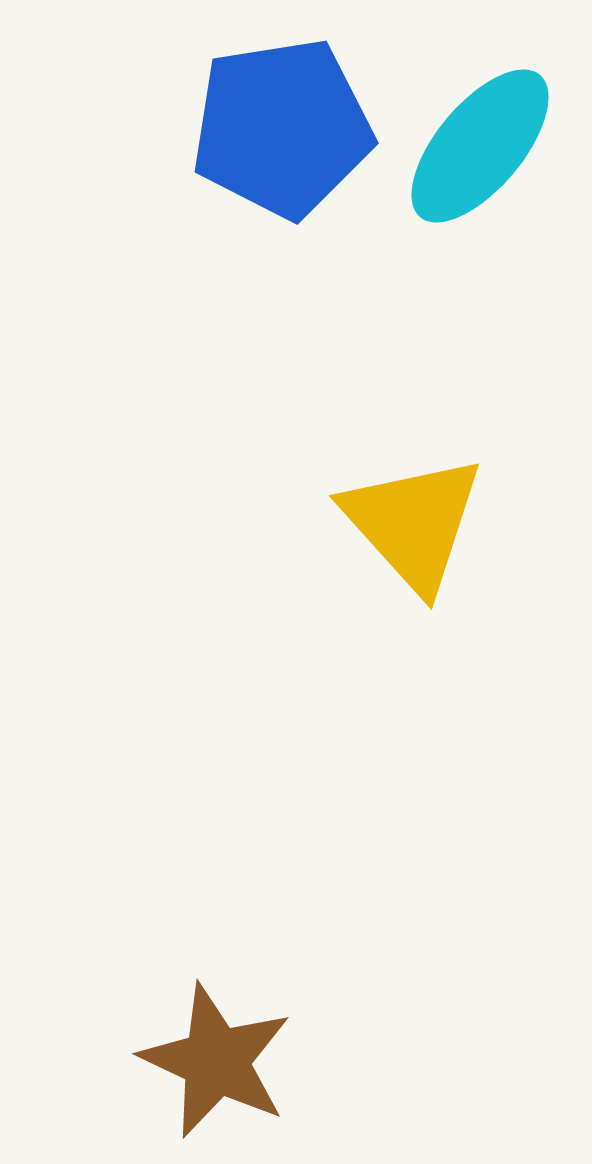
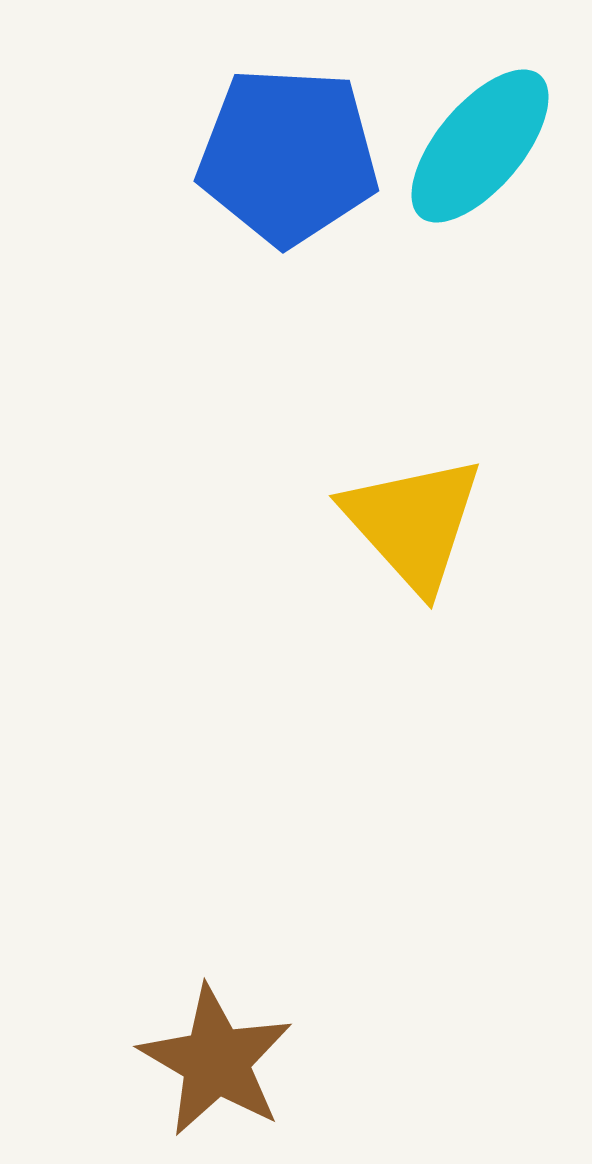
blue pentagon: moved 6 px right, 28 px down; rotated 12 degrees clockwise
brown star: rotated 5 degrees clockwise
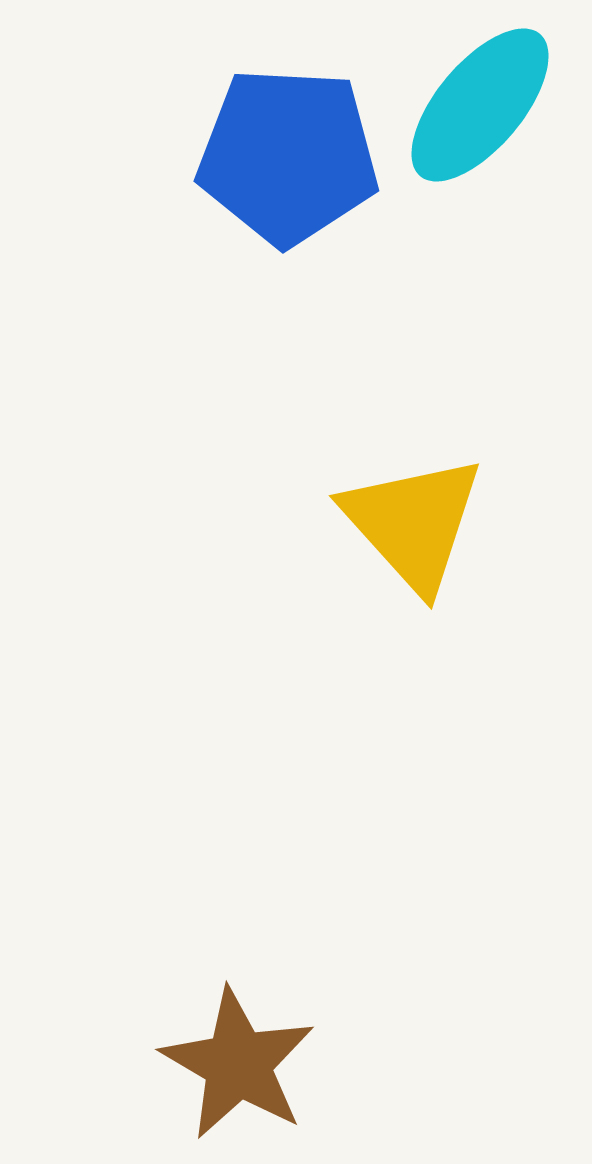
cyan ellipse: moved 41 px up
brown star: moved 22 px right, 3 px down
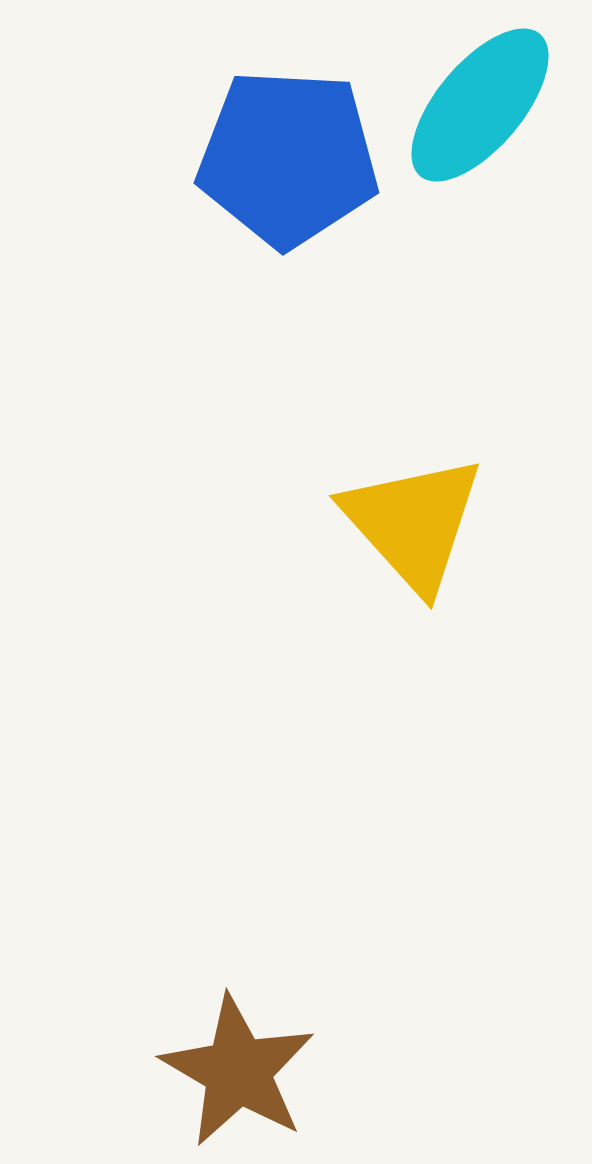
blue pentagon: moved 2 px down
brown star: moved 7 px down
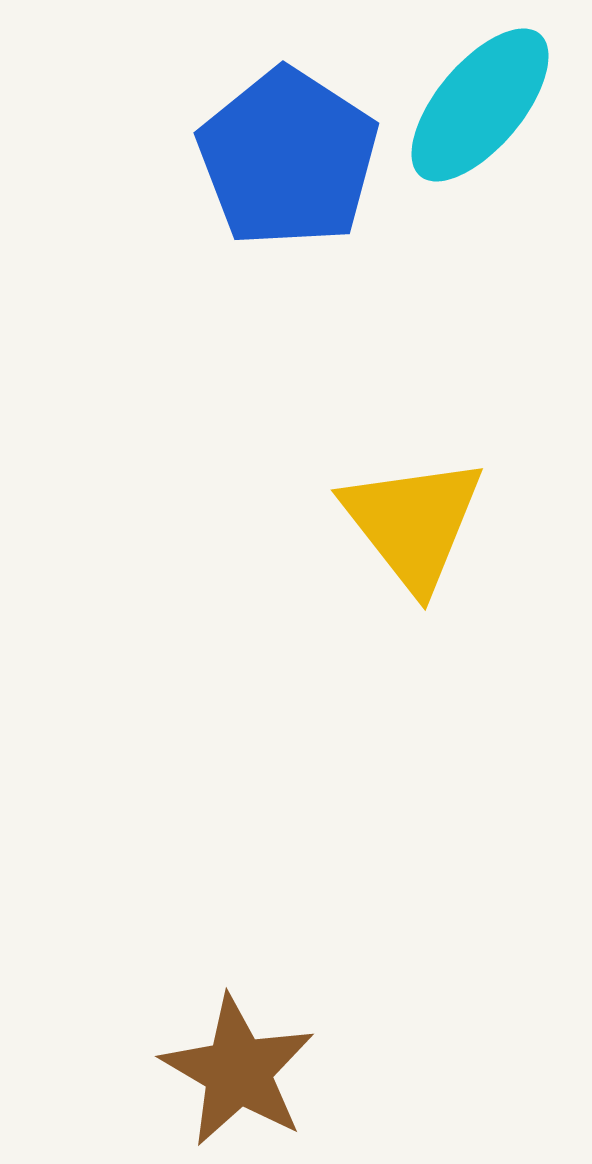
blue pentagon: rotated 30 degrees clockwise
yellow triangle: rotated 4 degrees clockwise
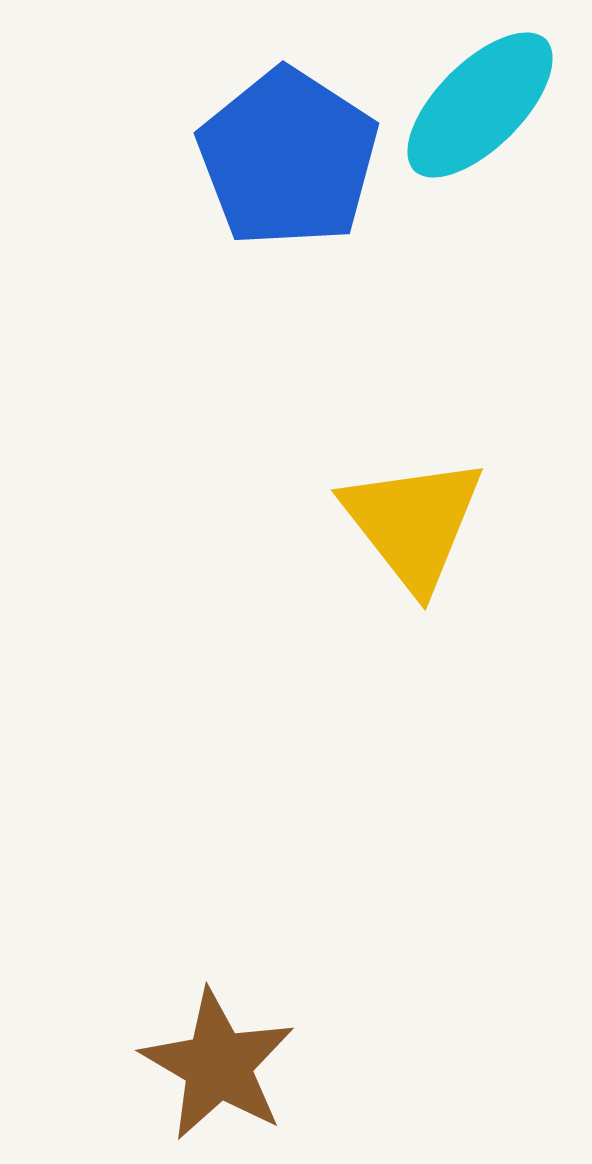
cyan ellipse: rotated 5 degrees clockwise
brown star: moved 20 px left, 6 px up
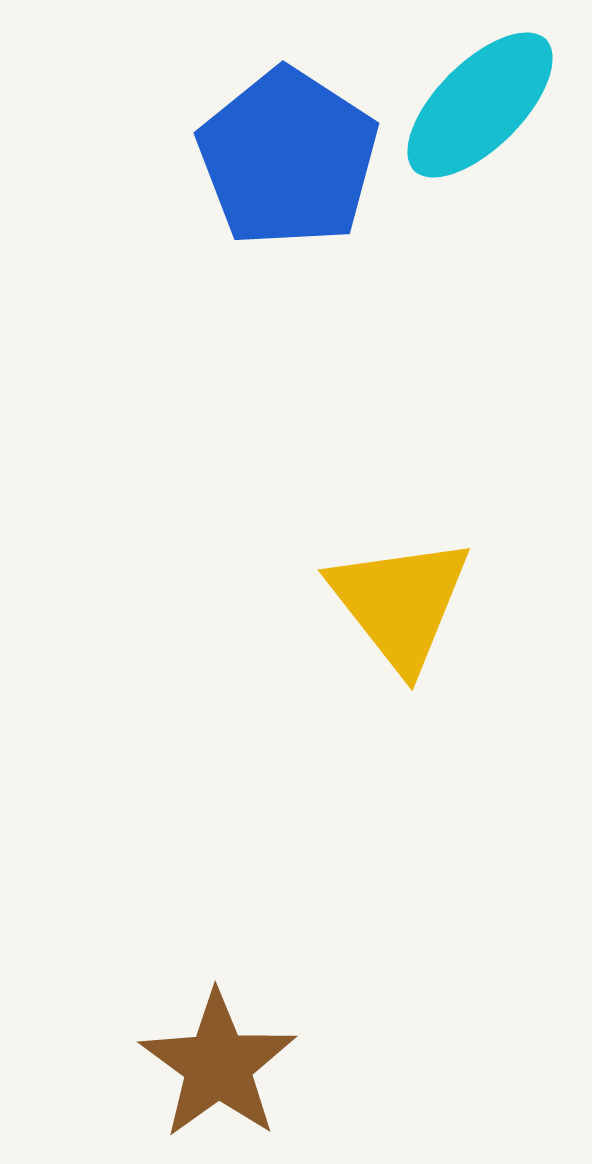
yellow triangle: moved 13 px left, 80 px down
brown star: rotated 6 degrees clockwise
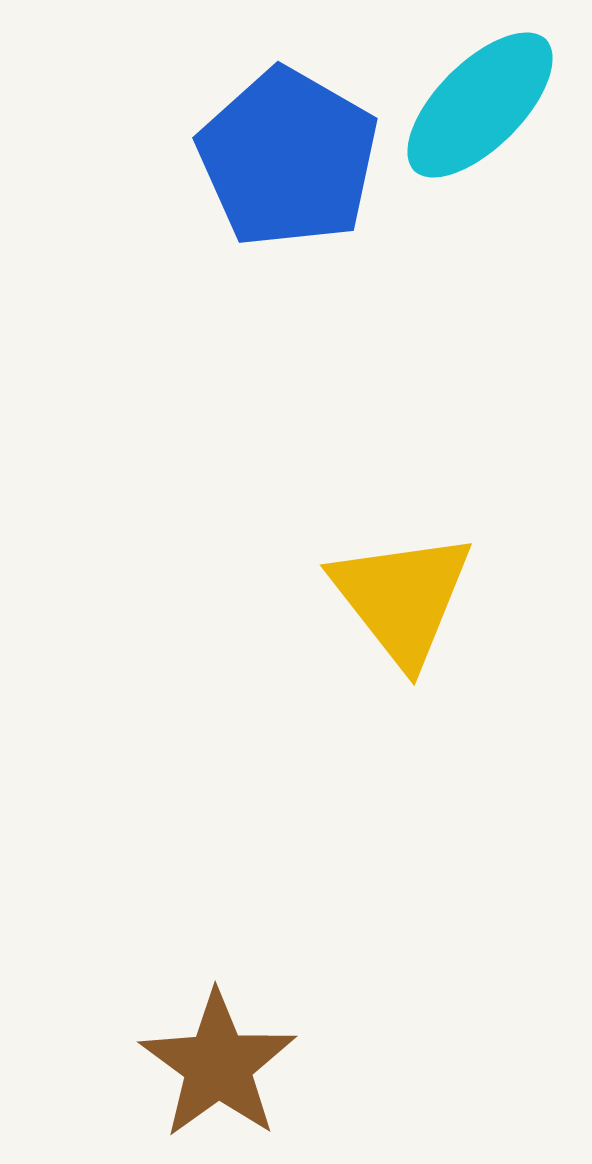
blue pentagon: rotated 3 degrees counterclockwise
yellow triangle: moved 2 px right, 5 px up
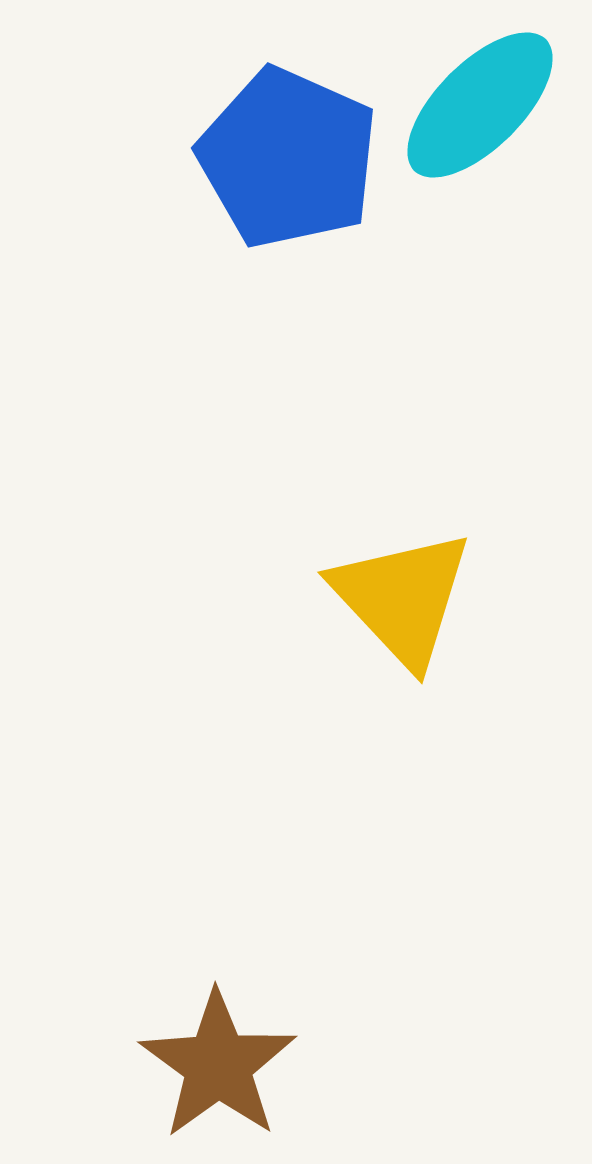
blue pentagon: rotated 6 degrees counterclockwise
yellow triangle: rotated 5 degrees counterclockwise
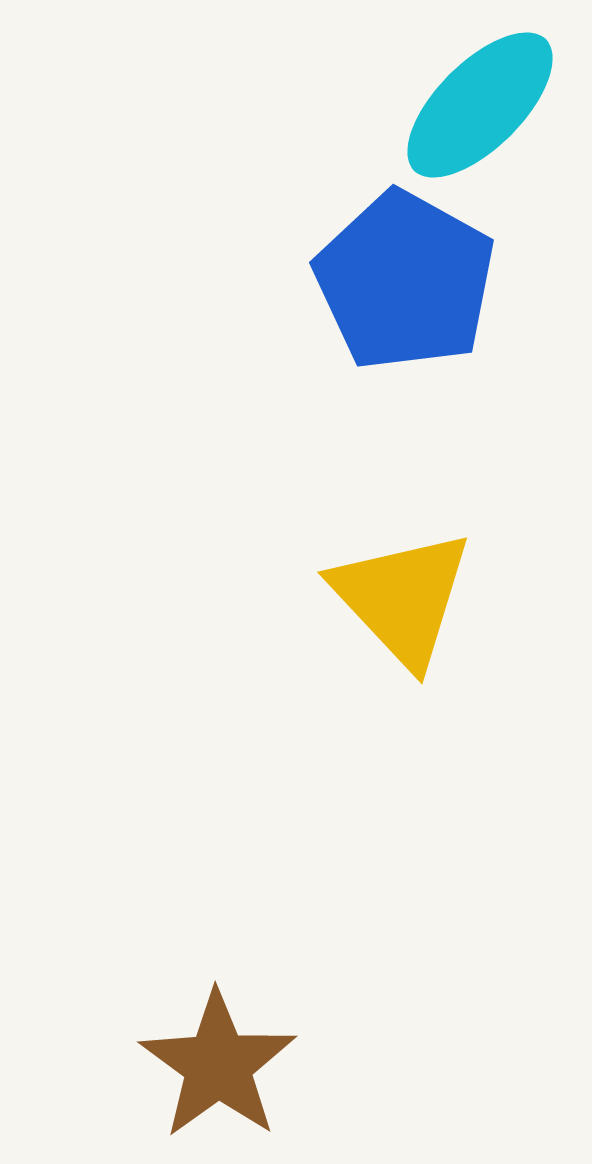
blue pentagon: moved 117 px right, 123 px down; rotated 5 degrees clockwise
